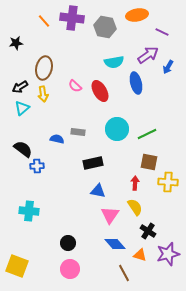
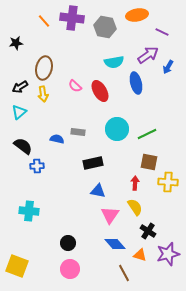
cyan triangle: moved 3 px left, 4 px down
black semicircle: moved 3 px up
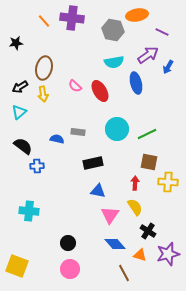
gray hexagon: moved 8 px right, 3 px down
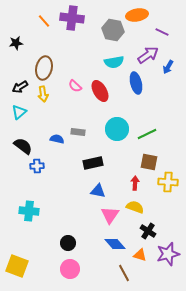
yellow semicircle: rotated 36 degrees counterclockwise
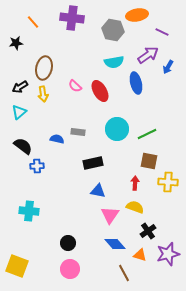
orange line: moved 11 px left, 1 px down
brown square: moved 1 px up
black cross: rotated 21 degrees clockwise
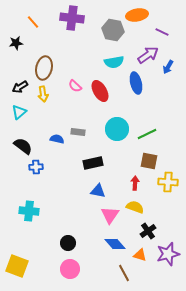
blue cross: moved 1 px left, 1 px down
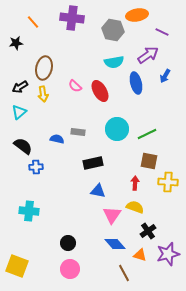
blue arrow: moved 3 px left, 9 px down
pink triangle: moved 2 px right
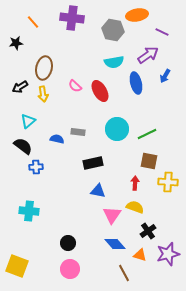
cyan triangle: moved 9 px right, 9 px down
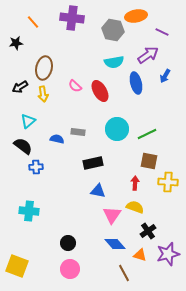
orange ellipse: moved 1 px left, 1 px down
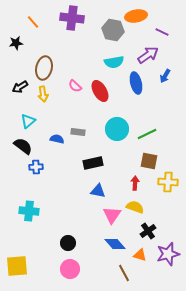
yellow square: rotated 25 degrees counterclockwise
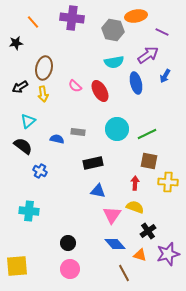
blue cross: moved 4 px right, 4 px down; rotated 32 degrees clockwise
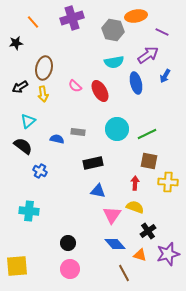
purple cross: rotated 25 degrees counterclockwise
